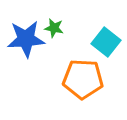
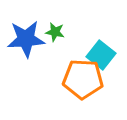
green star: moved 1 px right, 4 px down
cyan square: moved 5 px left, 13 px down
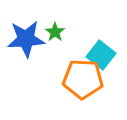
green star: rotated 24 degrees clockwise
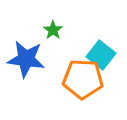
green star: moved 2 px left, 2 px up
blue star: moved 20 px down; rotated 12 degrees clockwise
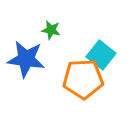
green star: moved 2 px left; rotated 24 degrees counterclockwise
orange pentagon: rotated 6 degrees counterclockwise
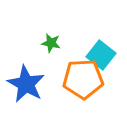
green star: moved 13 px down
blue star: moved 25 px down; rotated 21 degrees clockwise
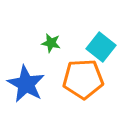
cyan square: moved 8 px up
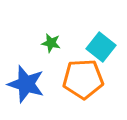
blue star: rotated 12 degrees counterclockwise
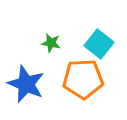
cyan square: moved 2 px left, 3 px up
blue star: rotated 6 degrees clockwise
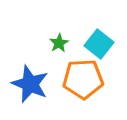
green star: moved 8 px right; rotated 30 degrees clockwise
blue star: moved 4 px right
